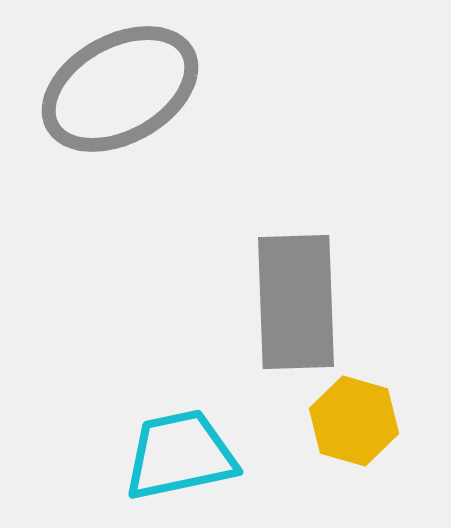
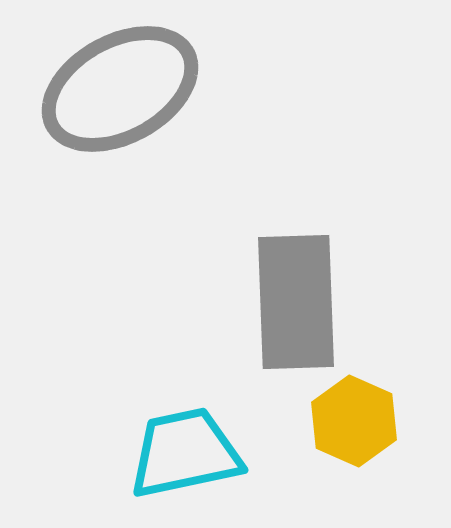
yellow hexagon: rotated 8 degrees clockwise
cyan trapezoid: moved 5 px right, 2 px up
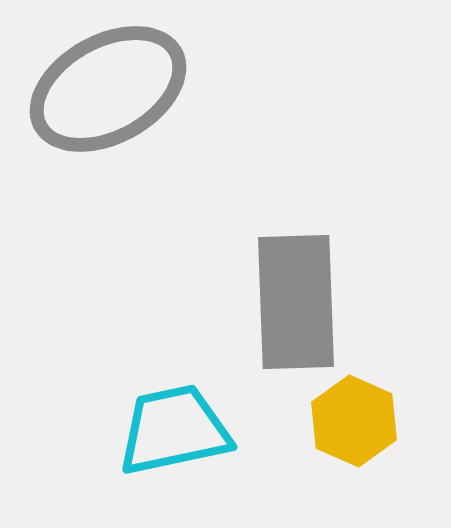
gray ellipse: moved 12 px left
cyan trapezoid: moved 11 px left, 23 px up
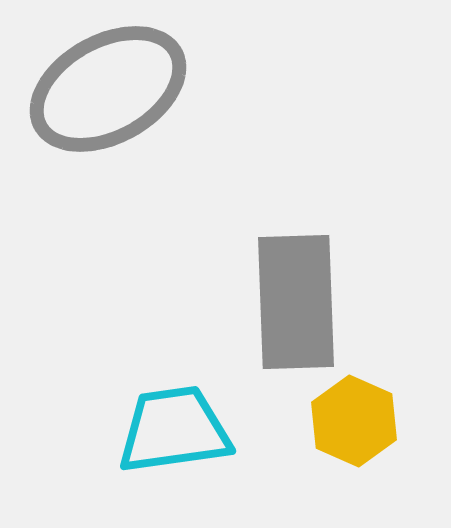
cyan trapezoid: rotated 4 degrees clockwise
